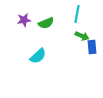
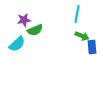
green semicircle: moved 11 px left, 7 px down
cyan semicircle: moved 21 px left, 12 px up
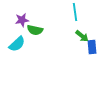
cyan line: moved 2 px left, 2 px up; rotated 18 degrees counterclockwise
purple star: moved 2 px left
green semicircle: rotated 35 degrees clockwise
green arrow: rotated 16 degrees clockwise
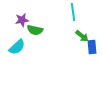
cyan line: moved 2 px left
cyan semicircle: moved 3 px down
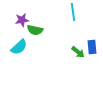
green arrow: moved 4 px left, 16 px down
cyan semicircle: moved 2 px right
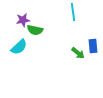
purple star: moved 1 px right
blue rectangle: moved 1 px right, 1 px up
green arrow: moved 1 px down
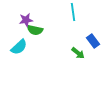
purple star: moved 3 px right
blue rectangle: moved 5 px up; rotated 32 degrees counterclockwise
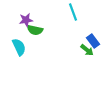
cyan line: rotated 12 degrees counterclockwise
cyan semicircle: rotated 72 degrees counterclockwise
green arrow: moved 9 px right, 3 px up
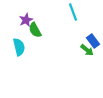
purple star: rotated 16 degrees counterclockwise
green semicircle: rotated 49 degrees clockwise
cyan semicircle: rotated 12 degrees clockwise
